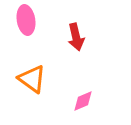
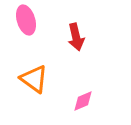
pink ellipse: rotated 8 degrees counterclockwise
orange triangle: moved 2 px right
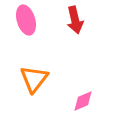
red arrow: moved 1 px left, 17 px up
orange triangle: rotated 32 degrees clockwise
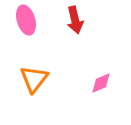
pink diamond: moved 18 px right, 18 px up
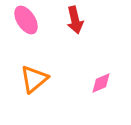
pink ellipse: rotated 16 degrees counterclockwise
orange triangle: rotated 12 degrees clockwise
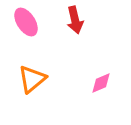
pink ellipse: moved 2 px down
orange triangle: moved 2 px left
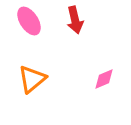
pink ellipse: moved 3 px right, 1 px up
pink diamond: moved 3 px right, 4 px up
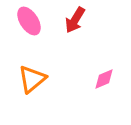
red arrow: rotated 44 degrees clockwise
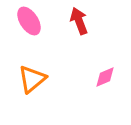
red arrow: moved 4 px right, 1 px down; rotated 128 degrees clockwise
pink diamond: moved 1 px right, 2 px up
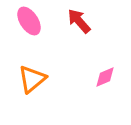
red arrow: rotated 20 degrees counterclockwise
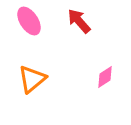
pink diamond: rotated 10 degrees counterclockwise
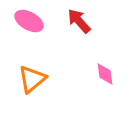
pink ellipse: rotated 28 degrees counterclockwise
pink diamond: moved 3 px up; rotated 65 degrees counterclockwise
